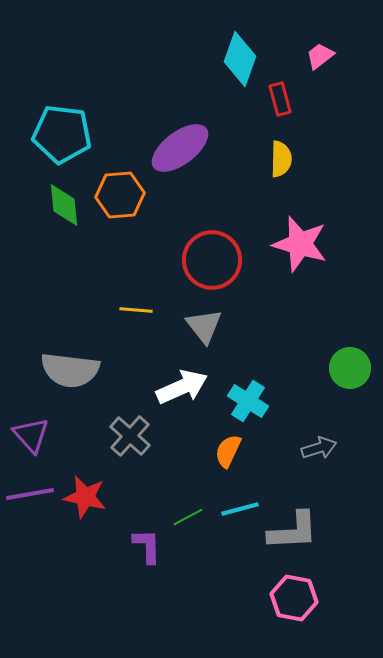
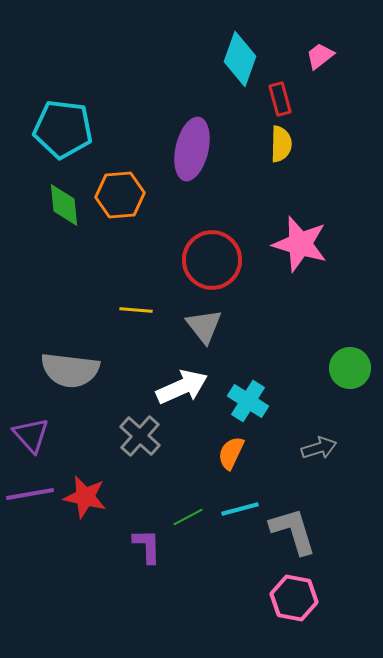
cyan pentagon: moved 1 px right, 5 px up
purple ellipse: moved 12 px right, 1 px down; rotated 40 degrees counterclockwise
yellow semicircle: moved 15 px up
gray cross: moved 10 px right
orange semicircle: moved 3 px right, 2 px down
gray L-shape: rotated 104 degrees counterclockwise
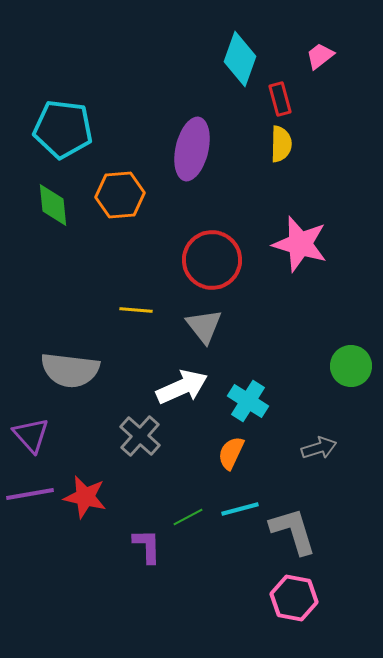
green diamond: moved 11 px left
green circle: moved 1 px right, 2 px up
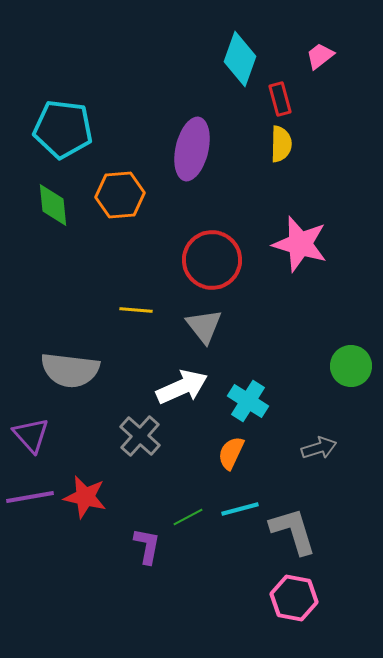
purple line: moved 3 px down
purple L-shape: rotated 12 degrees clockwise
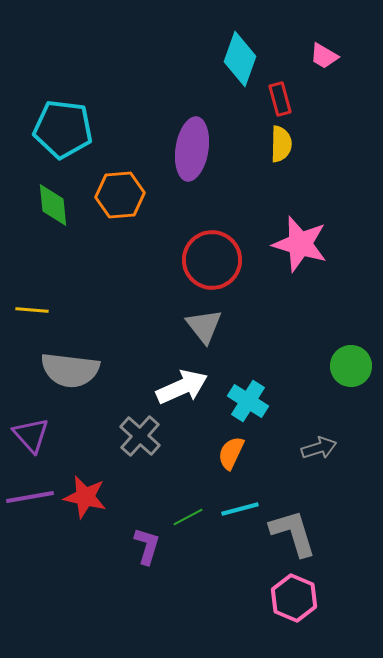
pink trapezoid: moved 4 px right; rotated 112 degrees counterclockwise
purple ellipse: rotated 4 degrees counterclockwise
yellow line: moved 104 px left
gray L-shape: moved 2 px down
purple L-shape: rotated 6 degrees clockwise
pink hexagon: rotated 12 degrees clockwise
